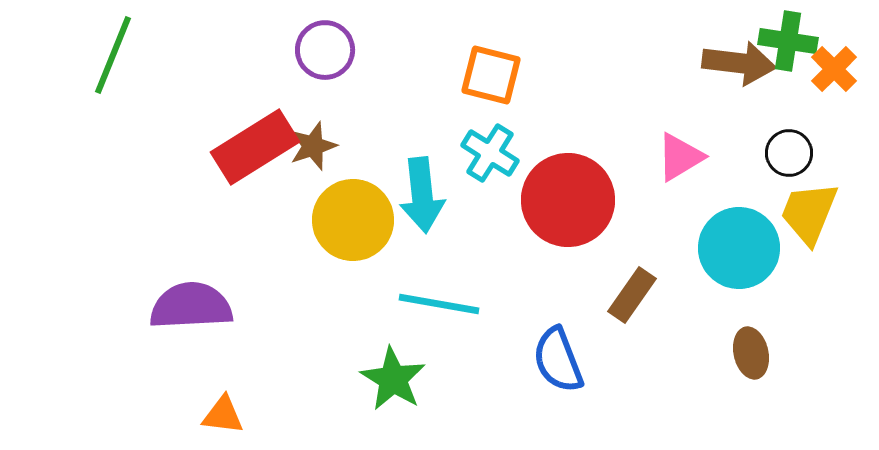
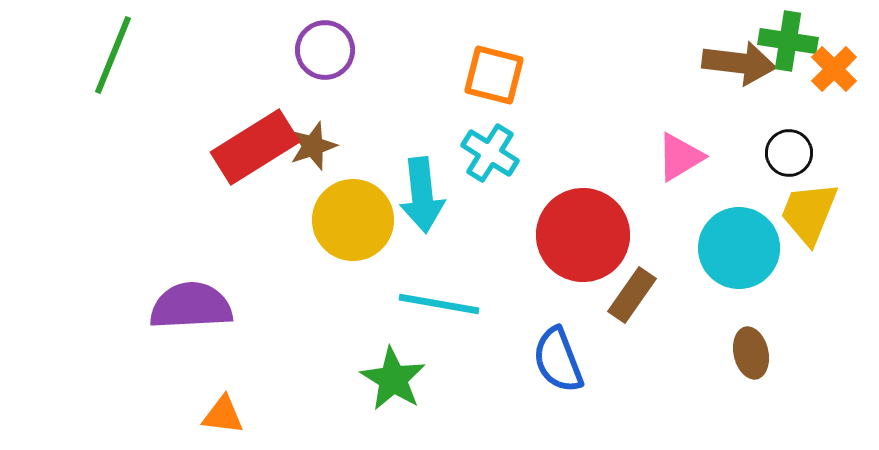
orange square: moved 3 px right
red circle: moved 15 px right, 35 px down
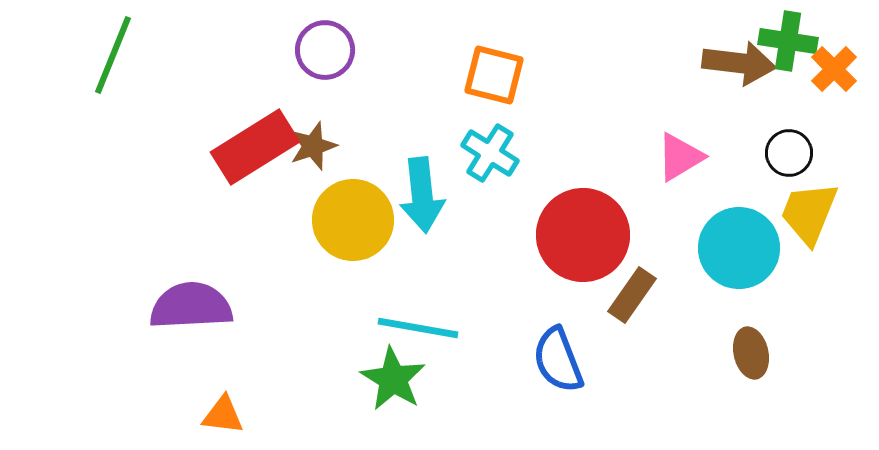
cyan line: moved 21 px left, 24 px down
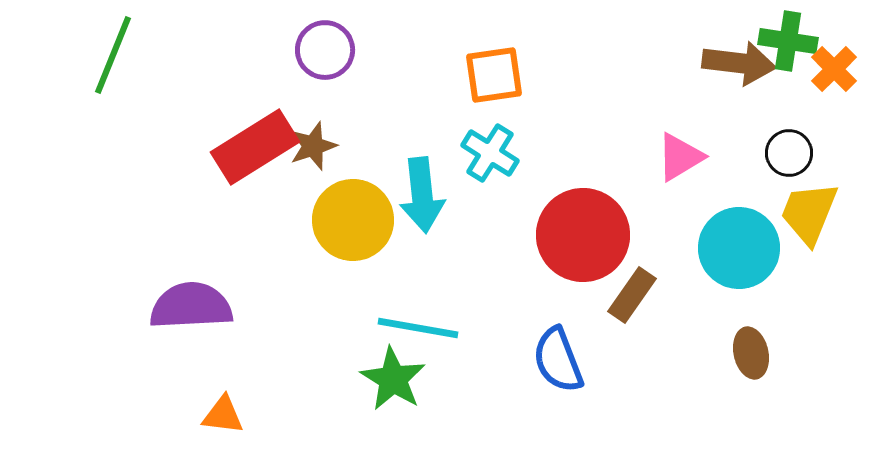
orange square: rotated 22 degrees counterclockwise
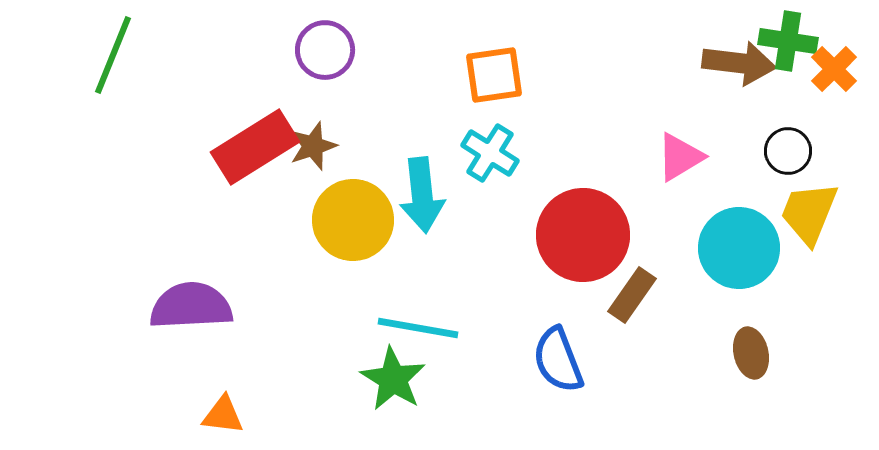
black circle: moved 1 px left, 2 px up
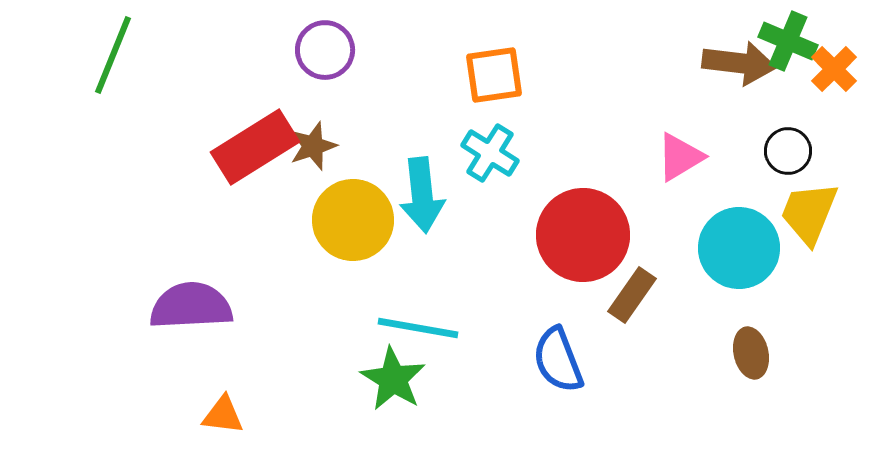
green cross: rotated 14 degrees clockwise
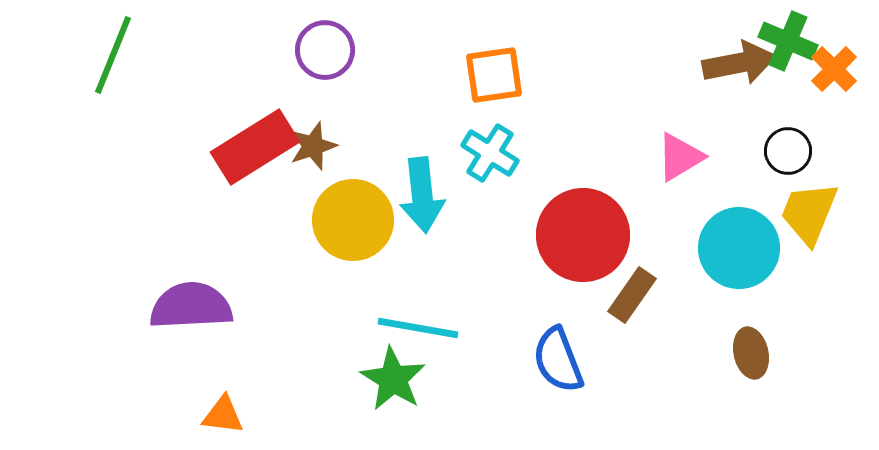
brown arrow: rotated 18 degrees counterclockwise
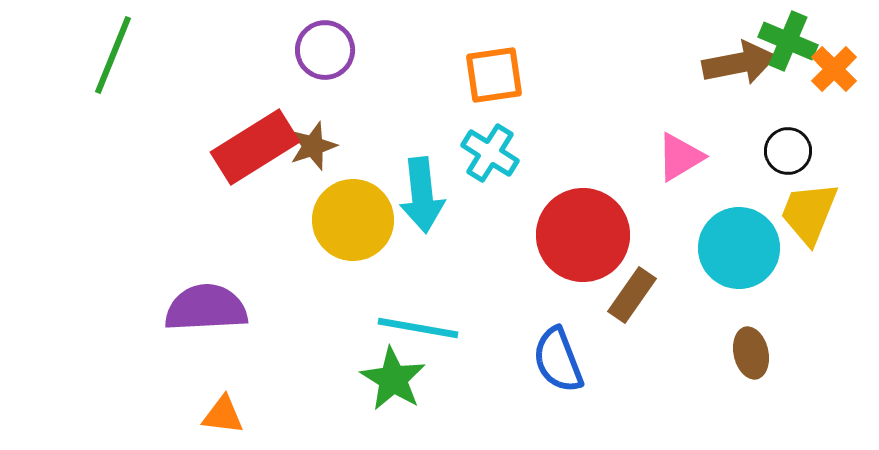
purple semicircle: moved 15 px right, 2 px down
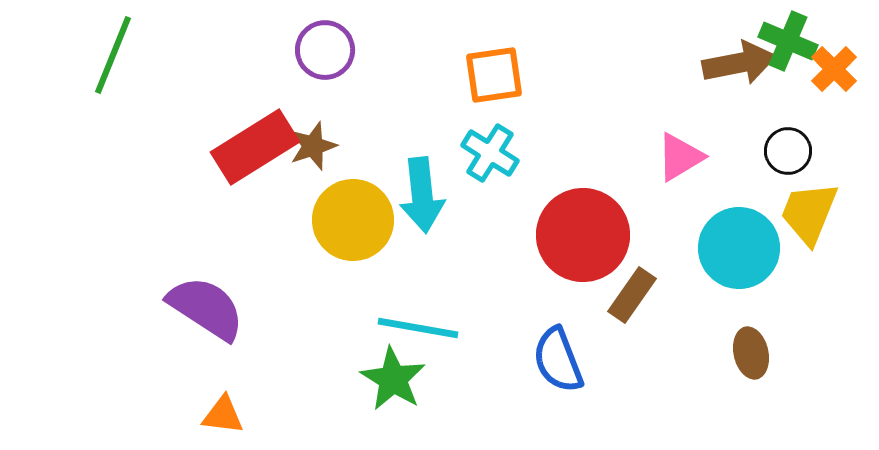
purple semicircle: rotated 36 degrees clockwise
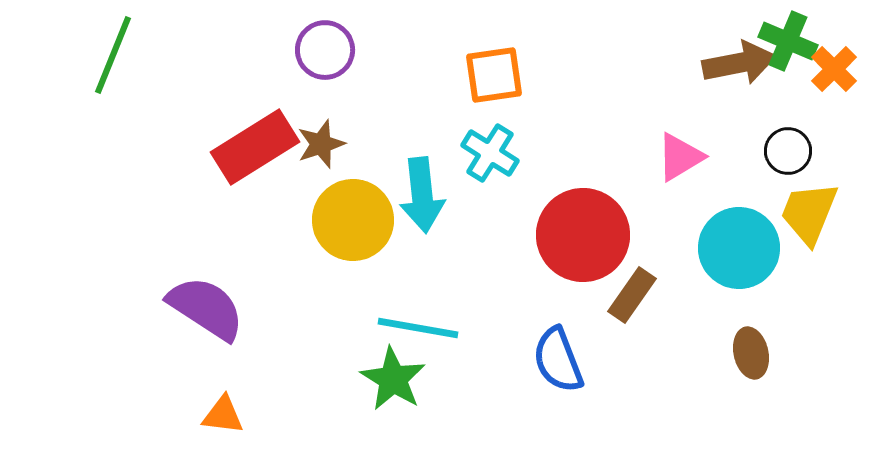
brown star: moved 8 px right, 2 px up
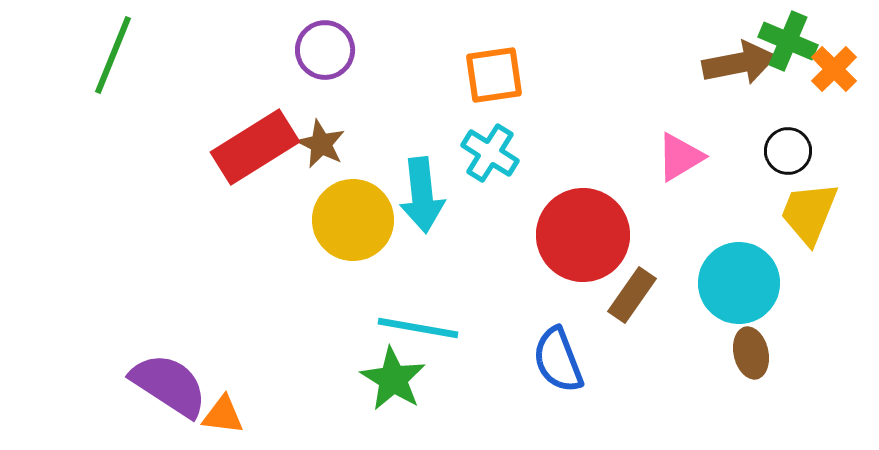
brown star: rotated 27 degrees counterclockwise
cyan circle: moved 35 px down
purple semicircle: moved 37 px left, 77 px down
